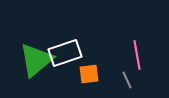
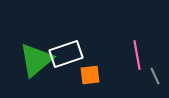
white rectangle: moved 1 px right, 1 px down
orange square: moved 1 px right, 1 px down
gray line: moved 28 px right, 4 px up
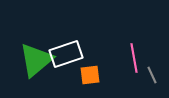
pink line: moved 3 px left, 3 px down
gray line: moved 3 px left, 1 px up
